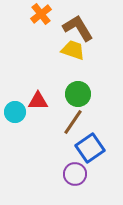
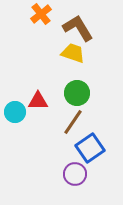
yellow trapezoid: moved 3 px down
green circle: moved 1 px left, 1 px up
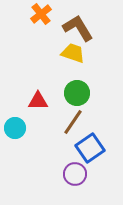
cyan circle: moved 16 px down
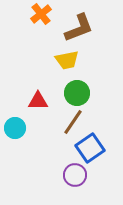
brown L-shape: moved 1 px right; rotated 100 degrees clockwise
yellow trapezoid: moved 6 px left, 7 px down; rotated 150 degrees clockwise
purple circle: moved 1 px down
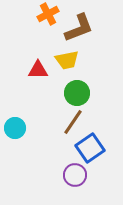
orange cross: moved 7 px right; rotated 10 degrees clockwise
red triangle: moved 31 px up
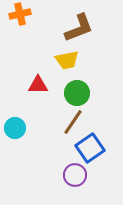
orange cross: moved 28 px left; rotated 15 degrees clockwise
red triangle: moved 15 px down
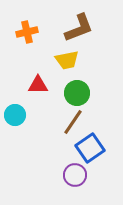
orange cross: moved 7 px right, 18 px down
cyan circle: moved 13 px up
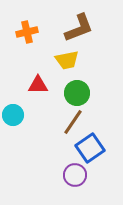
cyan circle: moved 2 px left
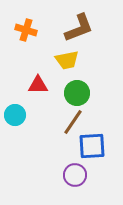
orange cross: moved 1 px left, 2 px up; rotated 30 degrees clockwise
cyan circle: moved 2 px right
blue square: moved 2 px right, 2 px up; rotated 32 degrees clockwise
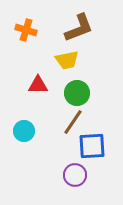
cyan circle: moved 9 px right, 16 px down
